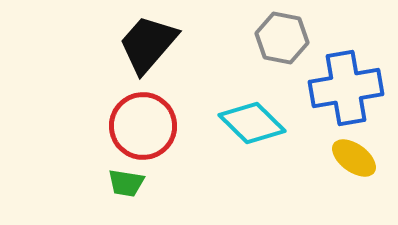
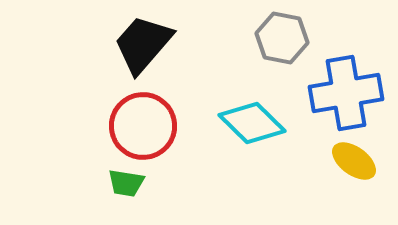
black trapezoid: moved 5 px left
blue cross: moved 5 px down
yellow ellipse: moved 3 px down
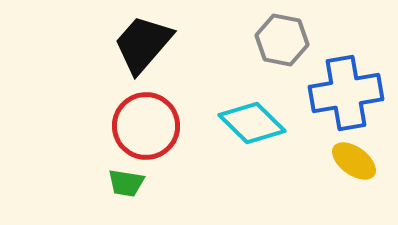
gray hexagon: moved 2 px down
red circle: moved 3 px right
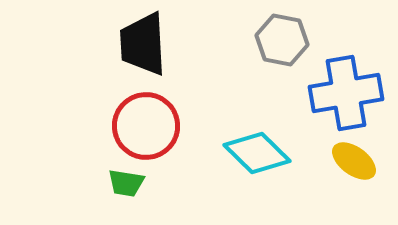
black trapezoid: rotated 44 degrees counterclockwise
cyan diamond: moved 5 px right, 30 px down
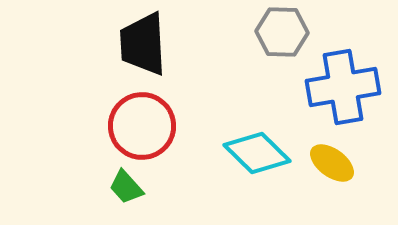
gray hexagon: moved 8 px up; rotated 9 degrees counterclockwise
blue cross: moved 3 px left, 6 px up
red circle: moved 4 px left
yellow ellipse: moved 22 px left, 2 px down
green trapezoid: moved 4 px down; rotated 39 degrees clockwise
